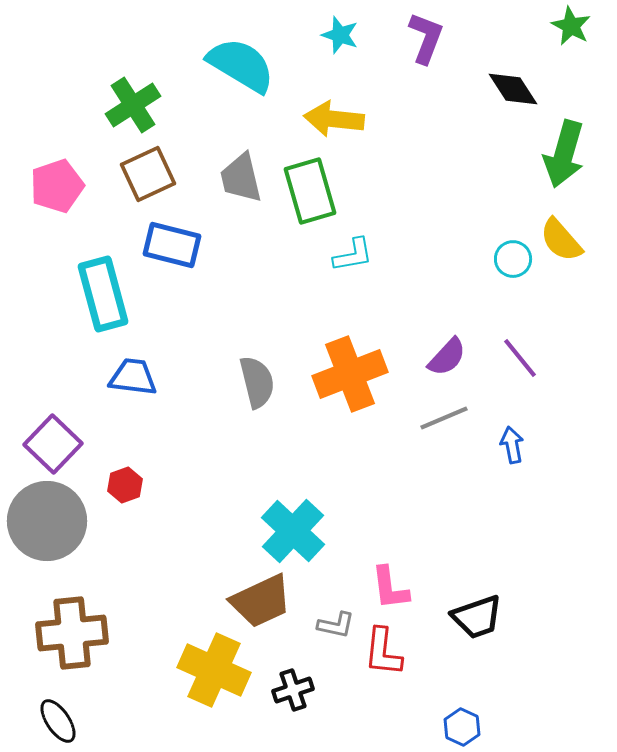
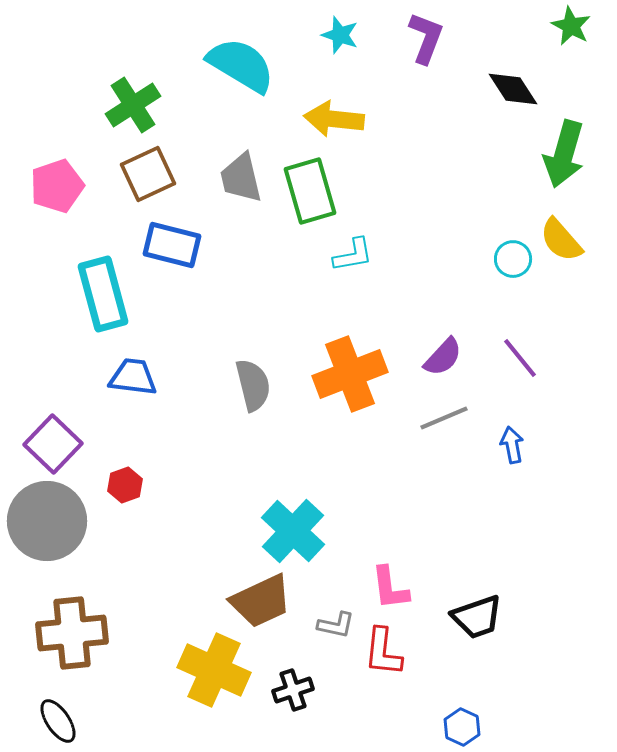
purple semicircle: moved 4 px left
gray semicircle: moved 4 px left, 3 px down
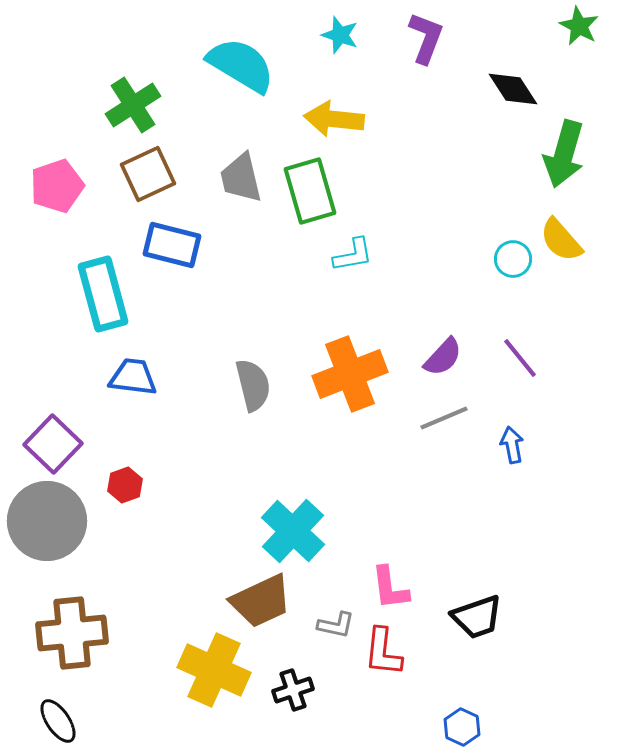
green star: moved 8 px right
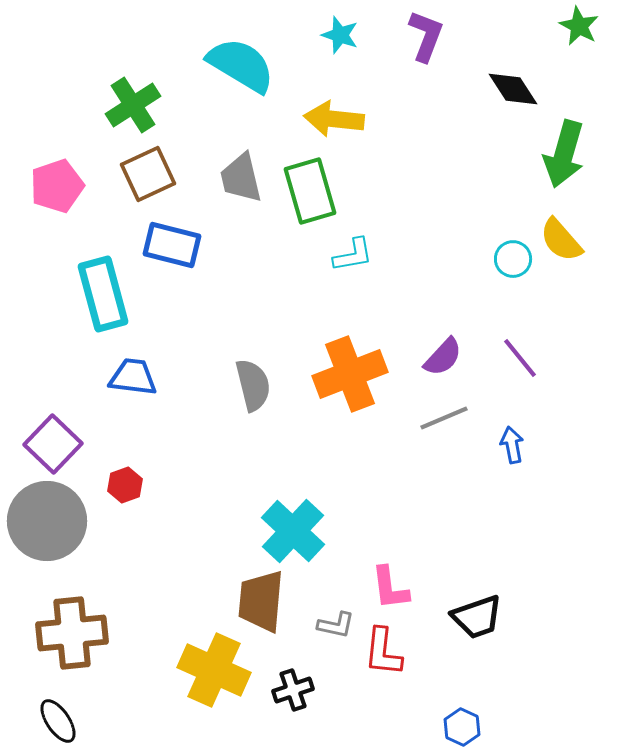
purple L-shape: moved 2 px up
brown trapezoid: rotated 120 degrees clockwise
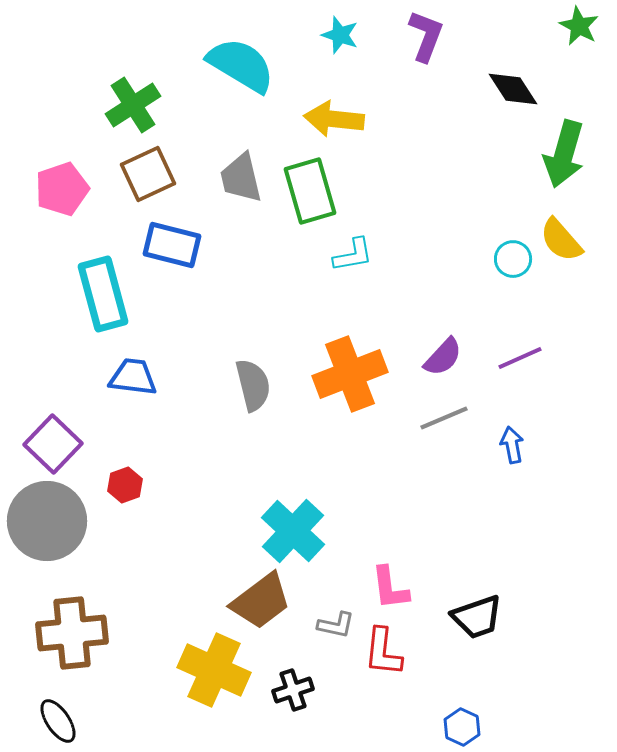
pink pentagon: moved 5 px right, 3 px down
purple line: rotated 75 degrees counterclockwise
brown trapezoid: rotated 132 degrees counterclockwise
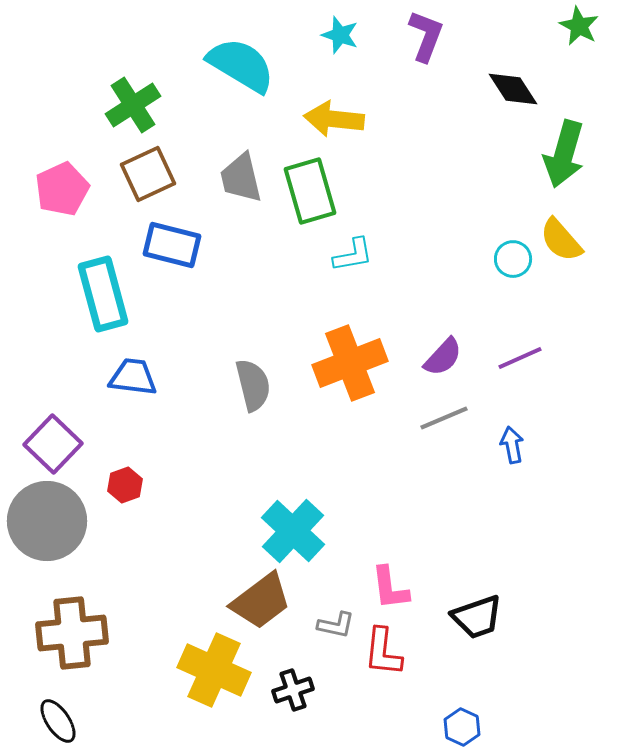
pink pentagon: rotated 6 degrees counterclockwise
orange cross: moved 11 px up
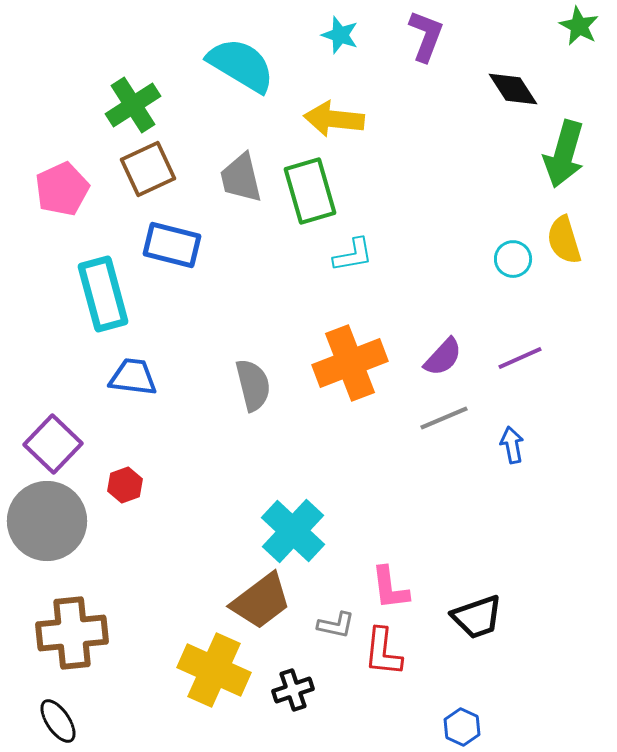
brown square: moved 5 px up
yellow semicircle: moved 3 px right; rotated 24 degrees clockwise
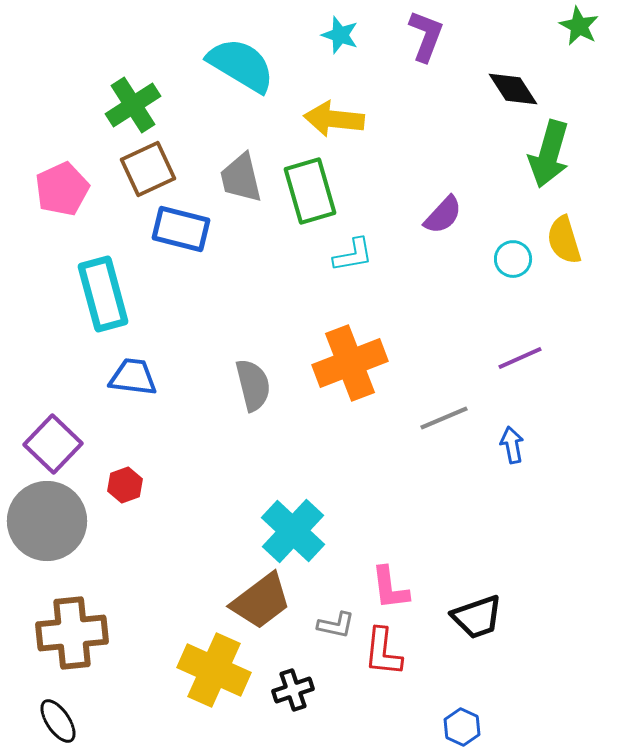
green arrow: moved 15 px left
blue rectangle: moved 9 px right, 16 px up
purple semicircle: moved 142 px up
